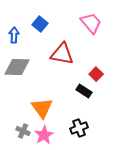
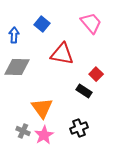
blue square: moved 2 px right
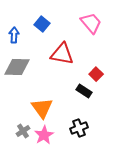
gray cross: rotated 32 degrees clockwise
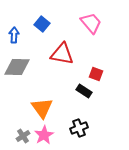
red square: rotated 24 degrees counterclockwise
gray cross: moved 5 px down
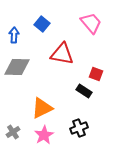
orange triangle: rotated 40 degrees clockwise
gray cross: moved 10 px left, 4 px up
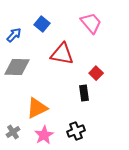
blue arrow: rotated 42 degrees clockwise
red square: moved 1 px up; rotated 24 degrees clockwise
black rectangle: moved 2 px down; rotated 49 degrees clockwise
orange triangle: moved 5 px left
black cross: moved 3 px left, 3 px down
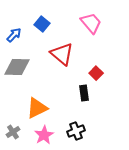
red triangle: rotated 30 degrees clockwise
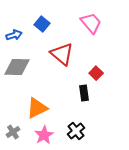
blue arrow: rotated 28 degrees clockwise
black cross: rotated 18 degrees counterclockwise
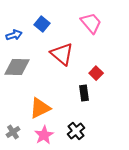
orange triangle: moved 3 px right
